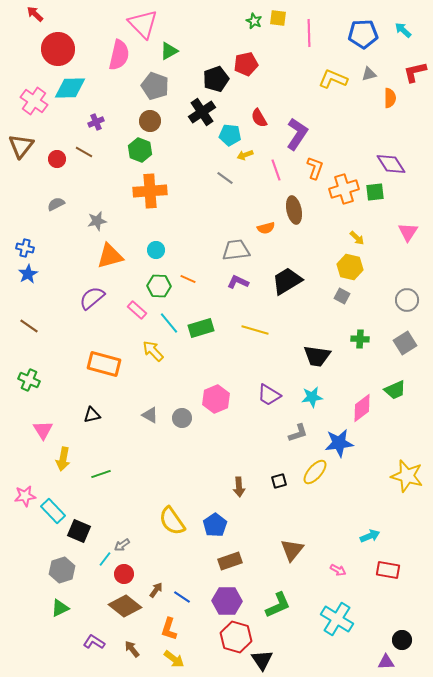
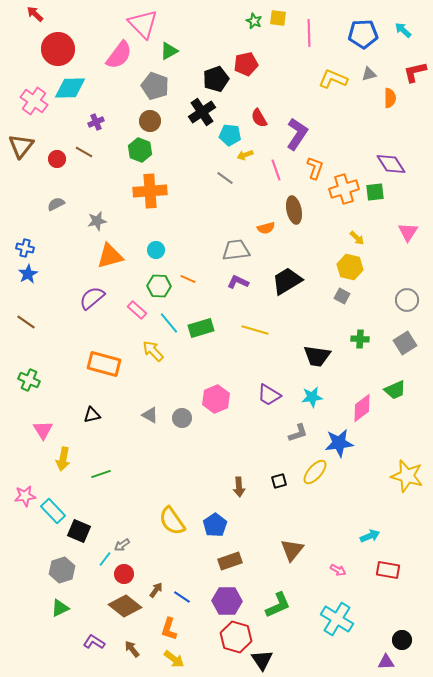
pink semicircle at (119, 55): rotated 24 degrees clockwise
brown line at (29, 326): moved 3 px left, 4 px up
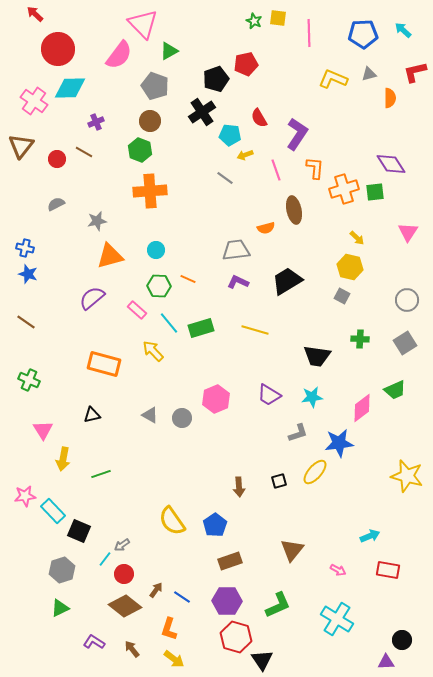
orange L-shape at (315, 168): rotated 15 degrees counterclockwise
blue star at (28, 274): rotated 24 degrees counterclockwise
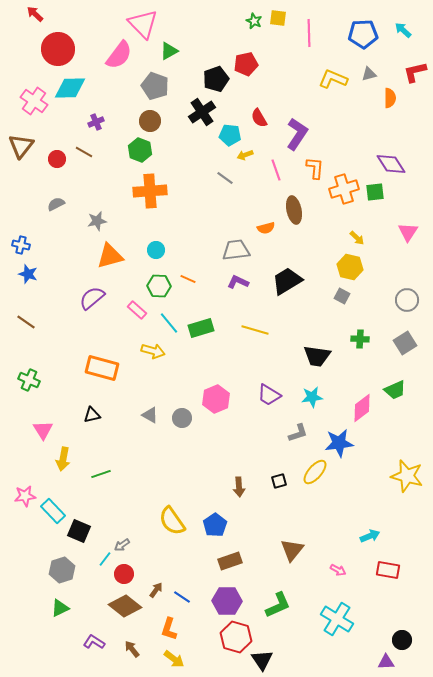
blue cross at (25, 248): moved 4 px left, 3 px up
yellow arrow at (153, 351): rotated 150 degrees clockwise
orange rectangle at (104, 364): moved 2 px left, 4 px down
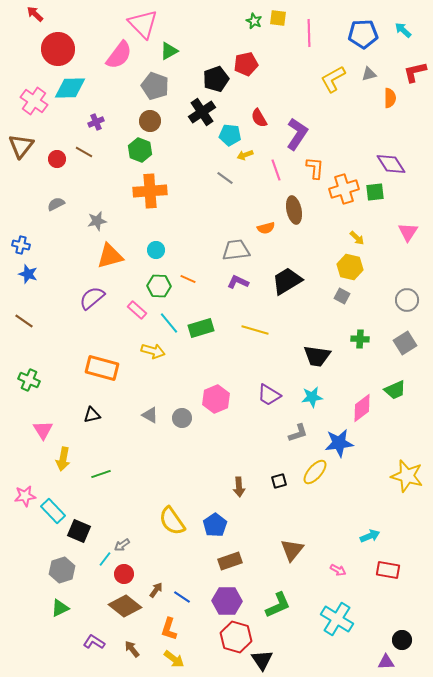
yellow L-shape at (333, 79): rotated 52 degrees counterclockwise
brown line at (26, 322): moved 2 px left, 1 px up
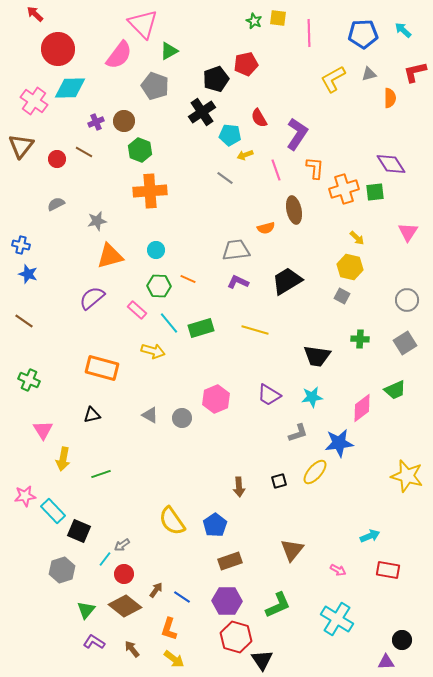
brown circle at (150, 121): moved 26 px left
green triangle at (60, 608): moved 26 px right, 2 px down; rotated 24 degrees counterclockwise
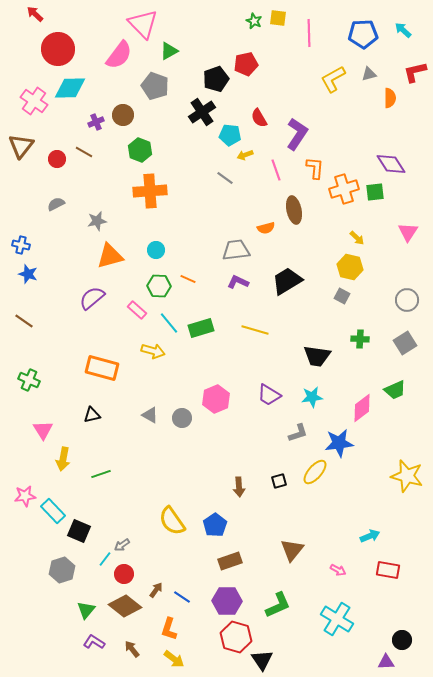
brown circle at (124, 121): moved 1 px left, 6 px up
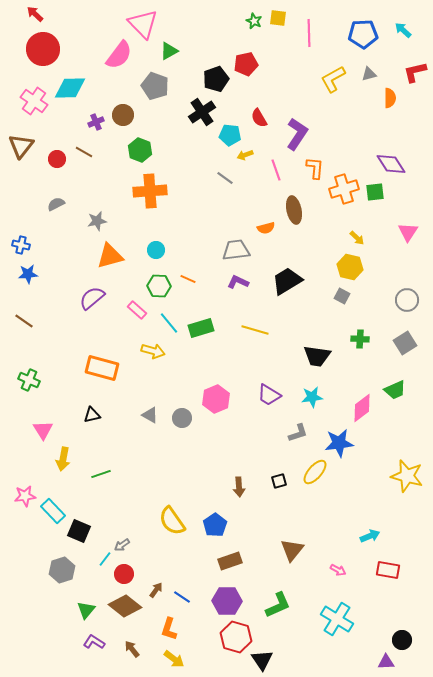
red circle at (58, 49): moved 15 px left
blue star at (28, 274): rotated 24 degrees counterclockwise
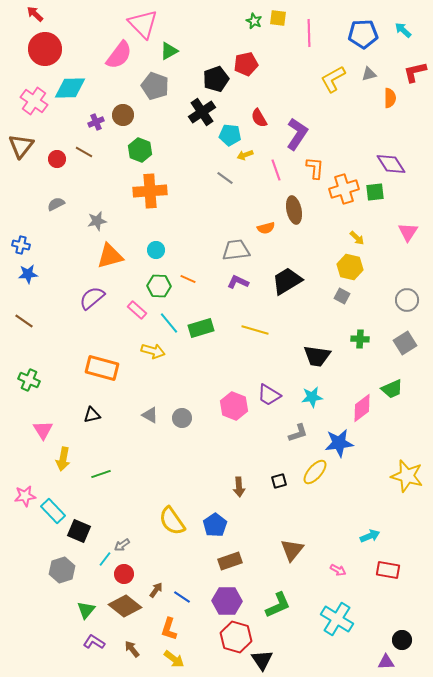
red circle at (43, 49): moved 2 px right
green trapezoid at (395, 390): moved 3 px left, 1 px up
pink hexagon at (216, 399): moved 18 px right, 7 px down; rotated 16 degrees counterclockwise
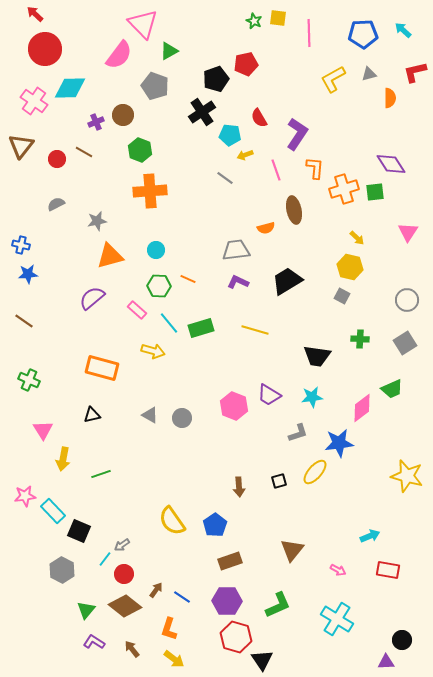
gray hexagon at (62, 570): rotated 15 degrees counterclockwise
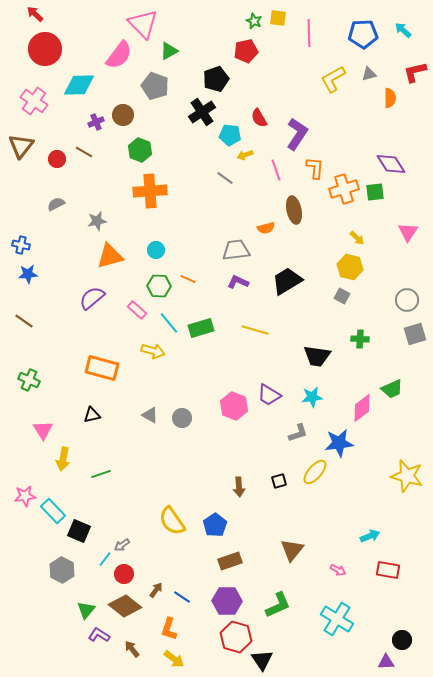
red pentagon at (246, 64): moved 13 px up
cyan diamond at (70, 88): moved 9 px right, 3 px up
gray square at (405, 343): moved 10 px right, 9 px up; rotated 15 degrees clockwise
purple L-shape at (94, 642): moved 5 px right, 7 px up
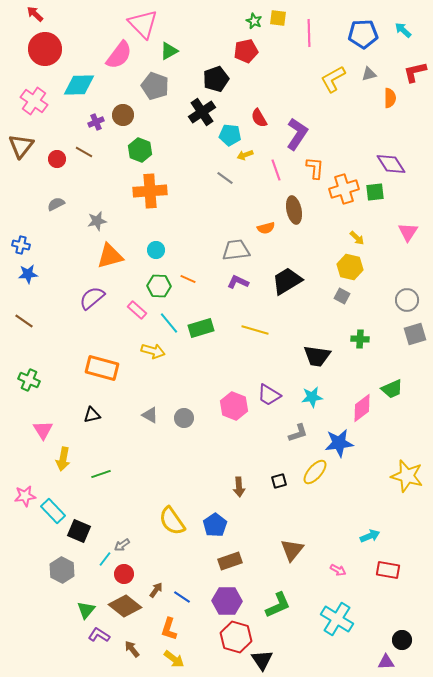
gray circle at (182, 418): moved 2 px right
